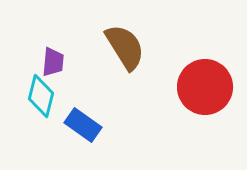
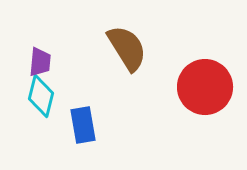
brown semicircle: moved 2 px right, 1 px down
purple trapezoid: moved 13 px left
blue rectangle: rotated 45 degrees clockwise
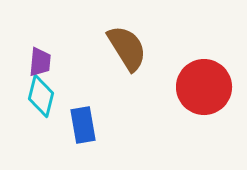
red circle: moved 1 px left
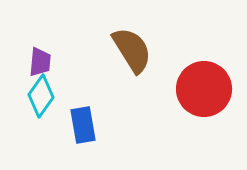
brown semicircle: moved 5 px right, 2 px down
red circle: moved 2 px down
cyan diamond: rotated 21 degrees clockwise
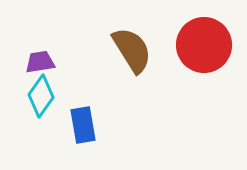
purple trapezoid: rotated 104 degrees counterclockwise
red circle: moved 44 px up
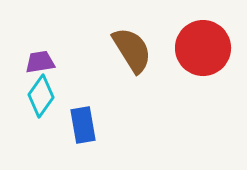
red circle: moved 1 px left, 3 px down
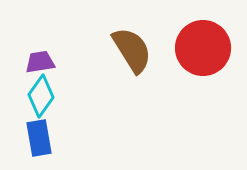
blue rectangle: moved 44 px left, 13 px down
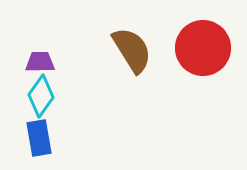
purple trapezoid: rotated 8 degrees clockwise
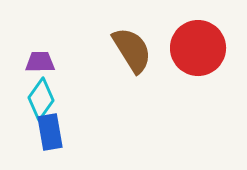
red circle: moved 5 px left
cyan diamond: moved 3 px down
blue rectangle: moved 11 px right, 6 px up
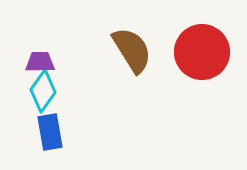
red circle: moved 4 px right, 4 px down
cyan diamond: moved 2 px right, 8 px up
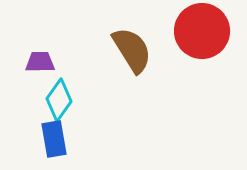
red circle: moved 21 px up
cyan diamond: moved 16 px right, 9 px down
blue rectangle: moved 4 px right, 7 px down
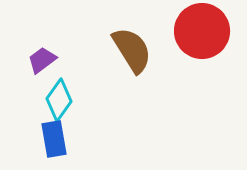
purple trapezoid: moved 2 px right, 2 px up; rotated 36 degrees counterclockwise
